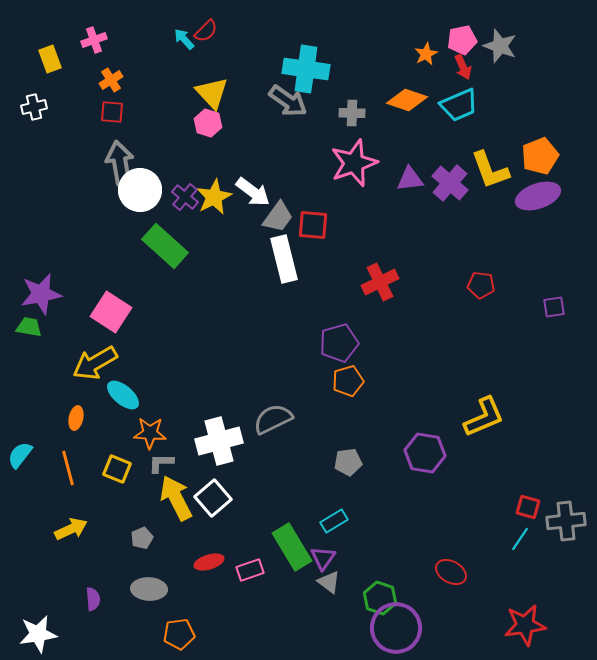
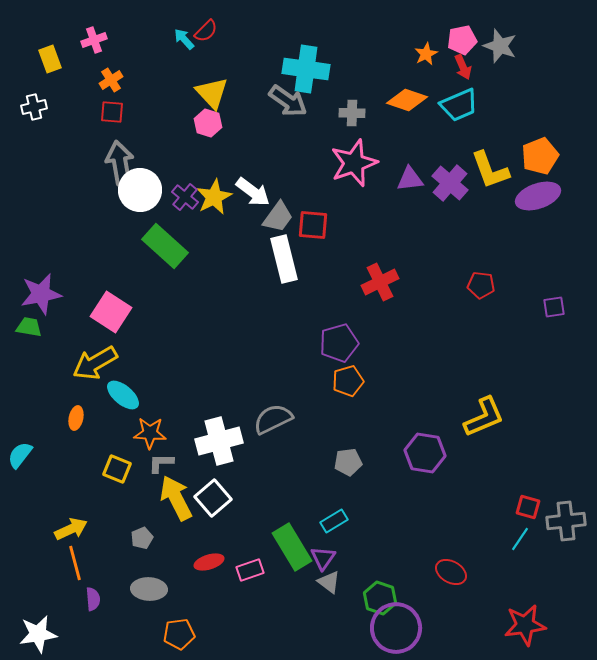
orange line at (68, 468): moved 7 px right, 95 px down
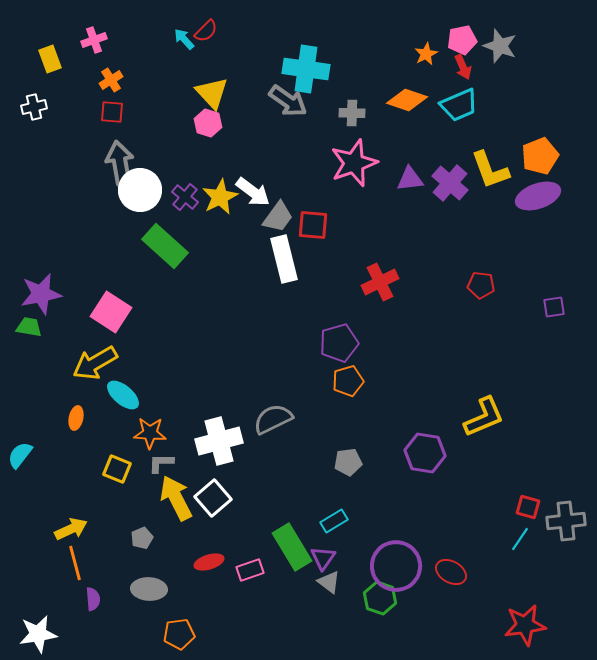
yellow star at (214, 197): moved 6 px right
purple circle at (396, 628): moved 62 px up
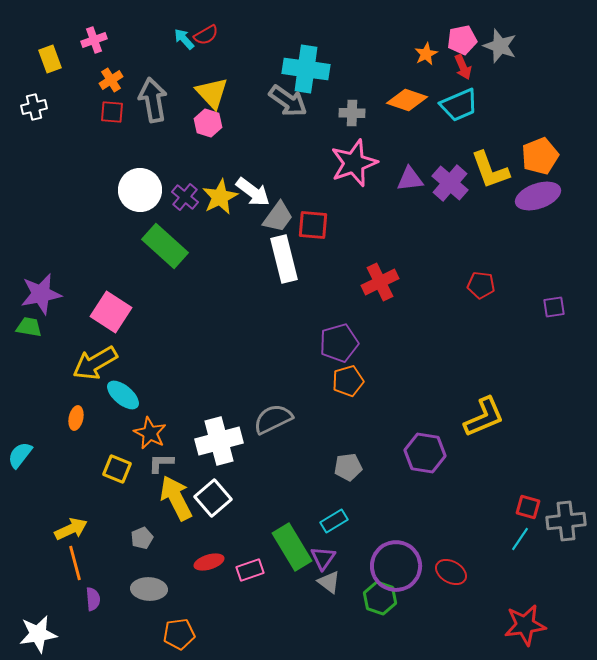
red semicircle at (206, 31): moved 4 px down; rotated 15 degrees clockwise
gray arrow at (120, 163): moved 33 px right, 63 px up
orange star at (150, 433): rotated 24 degrees clockwise
gray pentagon at (348, 462): moved 5 px down
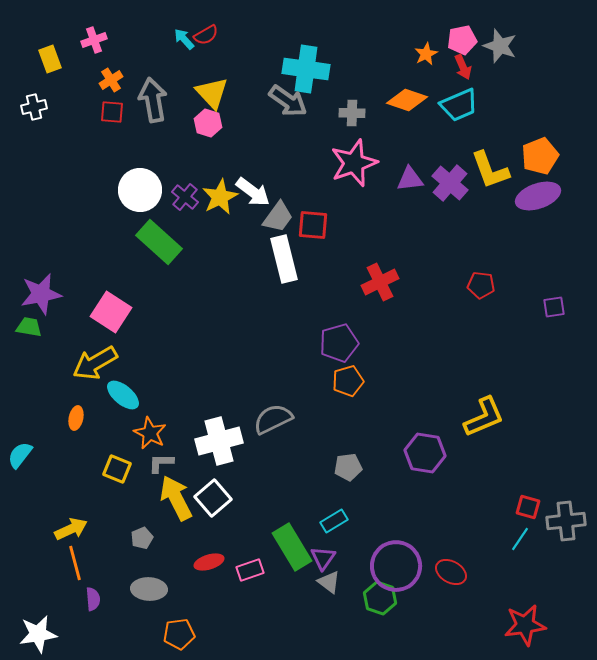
green rectangle at (165, 246): moved 6 px left, 4 px up
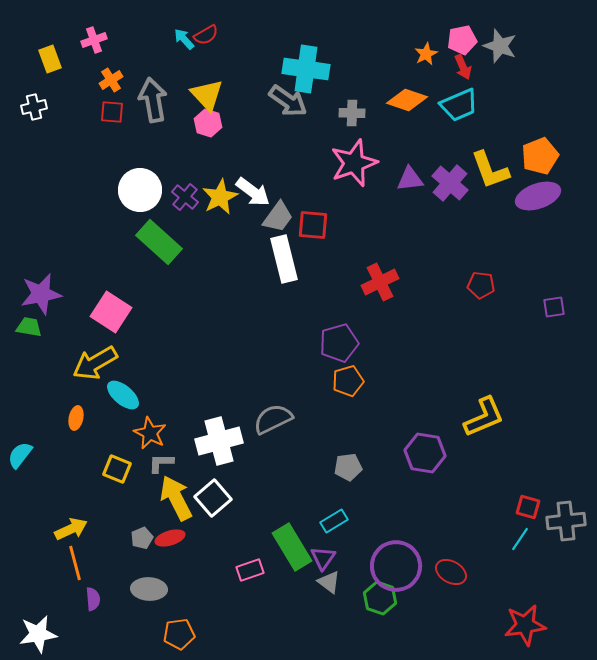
yellow triangle at (212, 93): moved 5 px left, 2 px down
red ellipse at (209, 562): moved 39 px left, 24 px up
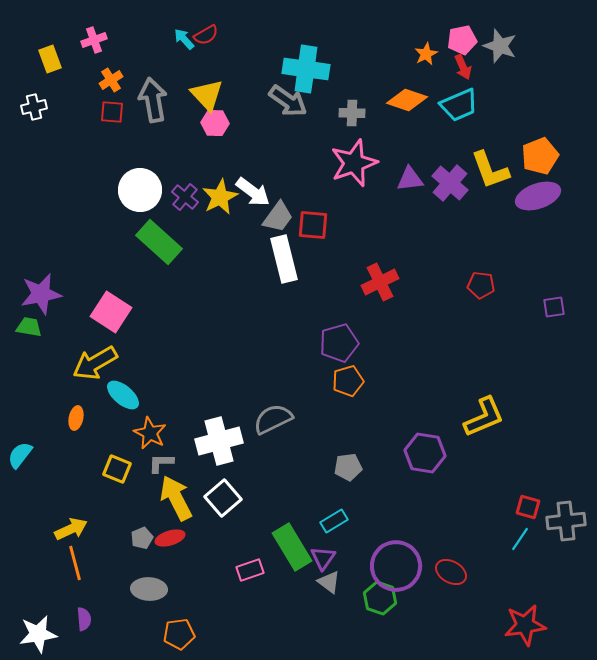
pink hexagon at (208, 123): moved 7 px right; rotated 16 degrees counterclockwise
white square at (213, 498): moved 10 px right
purple semicircle at (93, 599): moved 9 px left, 20 px down
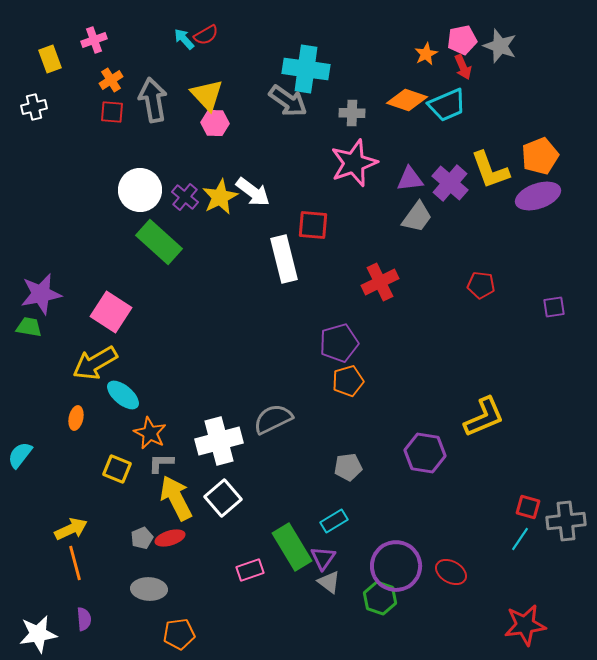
cyan trapezoid at (459, 105): moved 12 px left
gray trapezoid at (278, 217): moved 139 px right
